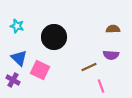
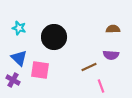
cyan star: moved 2 px right, 2 px down
pink square: rotated 18 degrees counterclockwise
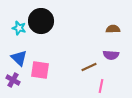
black circle: moved 13 px left, 16 px up
pink line: rotated 32 degrees clockwise
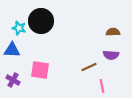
brown semicircle: moved 3 px down
blue triangle: moved 7 px left, 8 px up; rotated 42 degrees counterclockwise
pink line: moved 1 px right; rotated 24 degrees counterclockwise
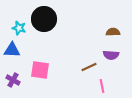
black circle: moved 3 px right, 2 px up
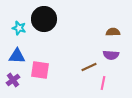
blue triangle: moved 5 px right, 6 px down
purple cross: rotated 24 degrees clockwise
pink line: moved 1 px right, 3 px up; rotated 24 degrees clockwise
